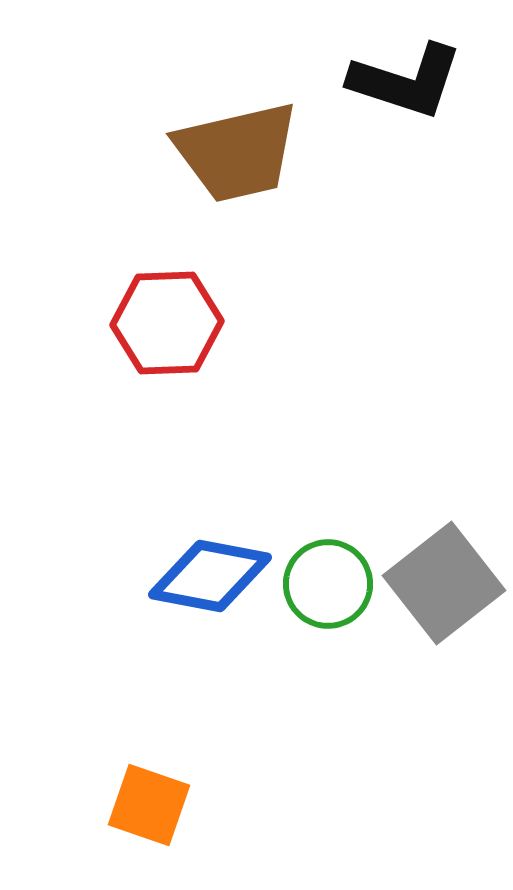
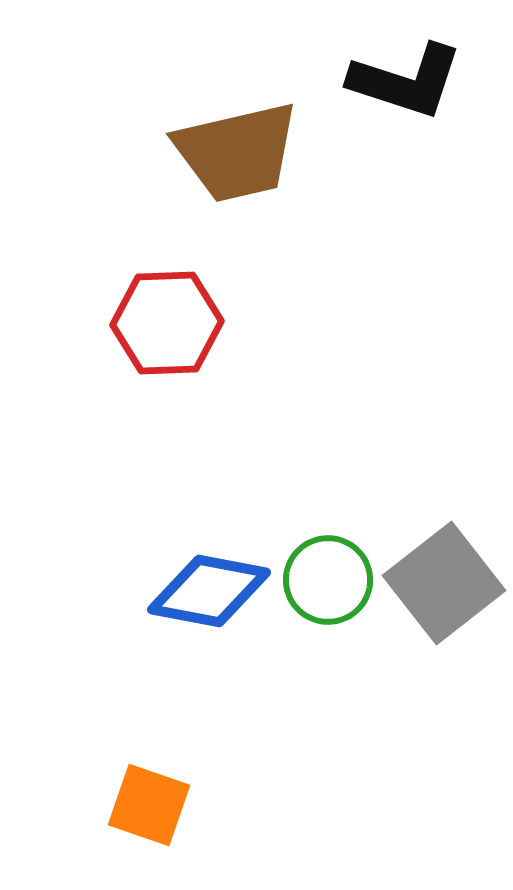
blue diamond: moved 1 px left, 15 px down
green circle: moved 4 px up
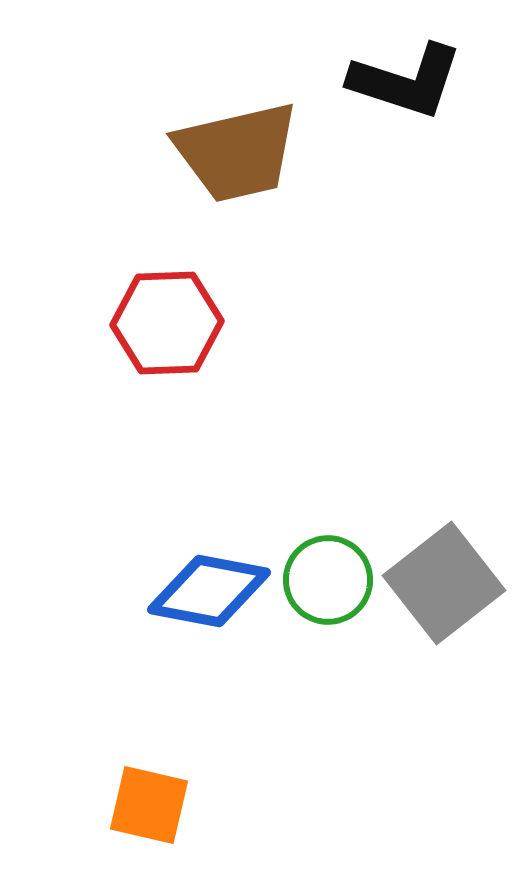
orange square: rotated 6 degrees counterclockwise
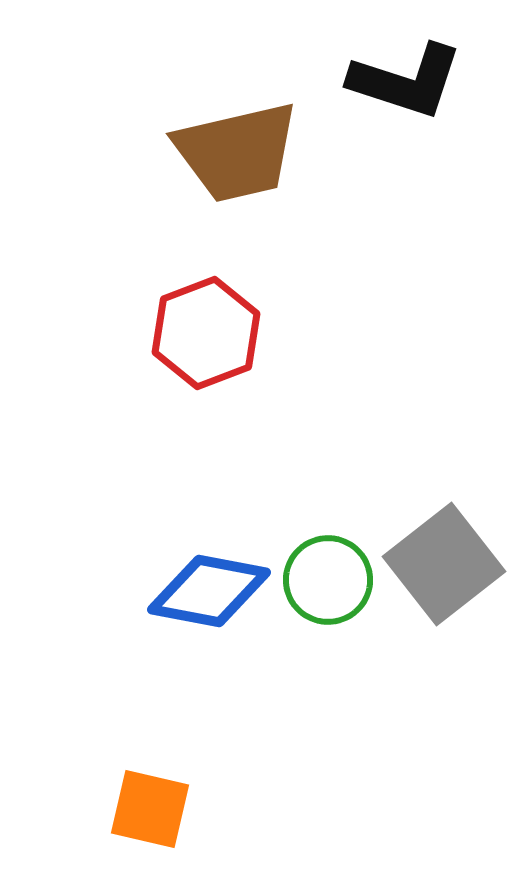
red hexagon: moved 39 px right, 10 px down; rotated 19 degrees counterclockwise
gray square: moved 19 px up
orange square: moved 1 px right, 4 px down
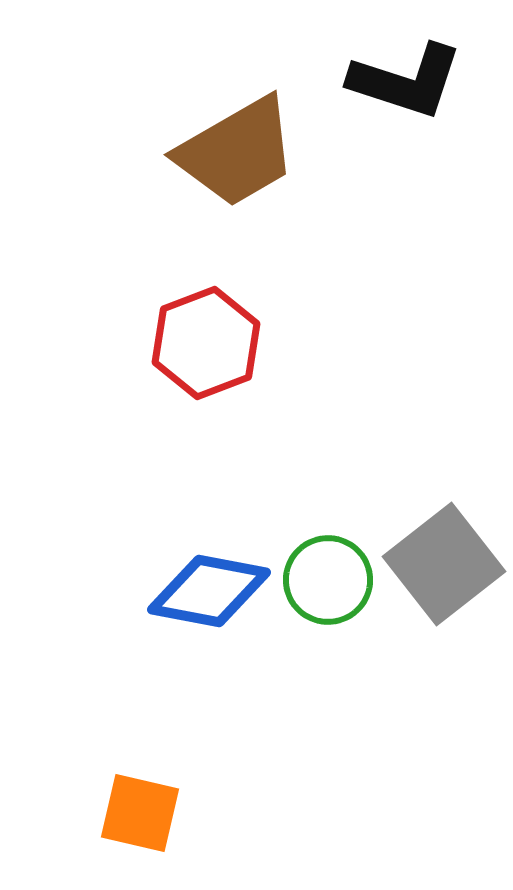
brown trapezoid: rotated 17 degrees counterclockwise
red hexagon: moved 10 px down
orange square: moved 10 px left, 4 px down
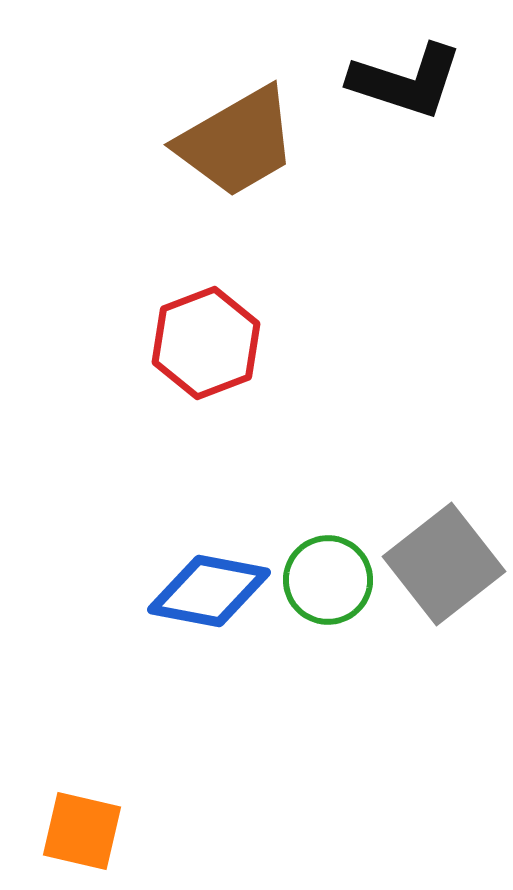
brown trapezoid: moved 10 px up
orange square: moved 58 px left, 18 px down
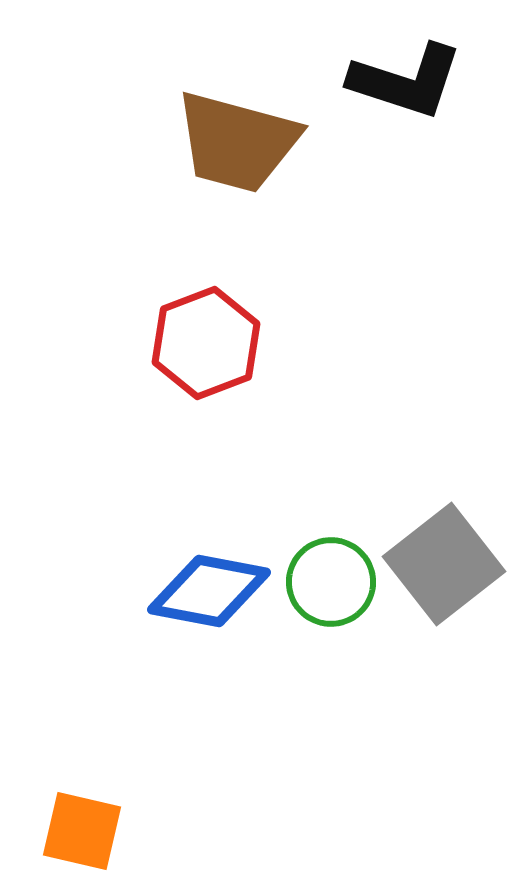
brown trapezoid: rotated 45 degrees clockwise
green circle: moved 3 px right, 2 px down
